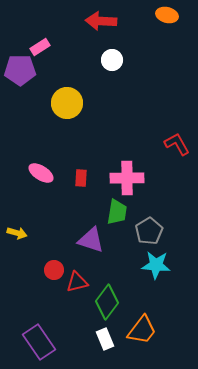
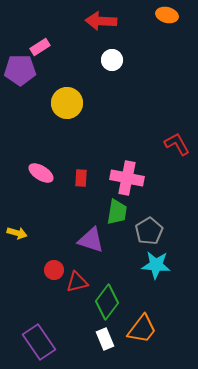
pink cross: rotated 12 degrees clockwise
orange trapezoid: moved 1 px up
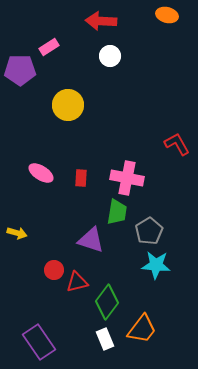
pink rectangle: moved 9 px right
white circle: moved 2 px left, 4 px up
yellow circle: moved 1 px right, 2 px down
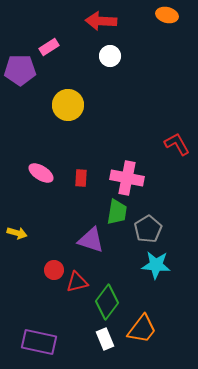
gray pentagon: moved 1 px left, 2 px up
purple rectangle: rotated 44 degrees counterclockwise
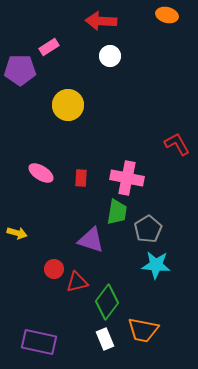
red circle: moved 1 px up
orange trapezoid: moved 1 px right, 1 px down; rotated 64 degrees clockwise
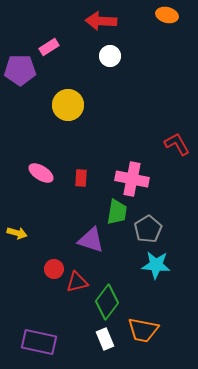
pink cross: moved 5 px right, 1 px down
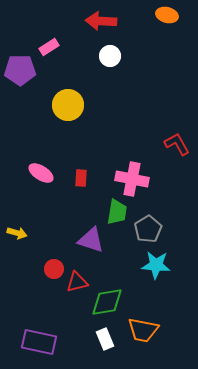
green diamond: rotated 44 degrees clockwise
